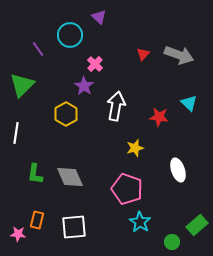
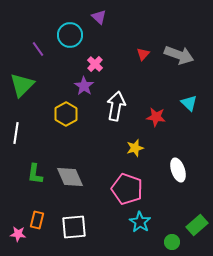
red star: moved 3 px left
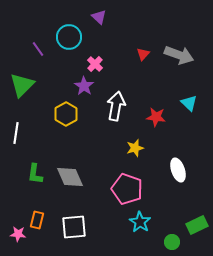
cyan circle: moved 1 px left, 2 px down
green rectangle: rotated 15 degrees clockwise
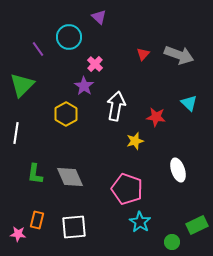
yellow star: moved 7 px up
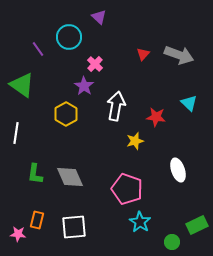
green triangle: rotated 40 degrees counterclockwise
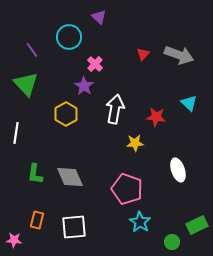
purple line: moved 6 px left, 1 px down
green triangle: moved 4 px right, 1 px up; rotated 12 degrees clockwise
white arrow: moved 1 px left, 3 px down
yellow star: moved 2 px down; rotated 12 degrees clockwise
pink star: moved 4 px left, 6 px down
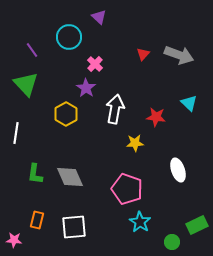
purple star: moved 2 px right, 2 px down
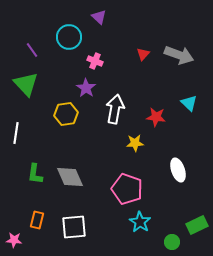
pink cross: moved 3 px up; rotated 21 degrees counterclockwise
yellow hexagon: rotated 20 degrees clockwise
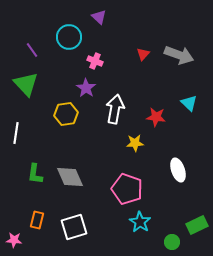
white square: rotated 12 degrees counterclockwise
